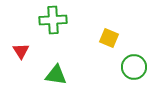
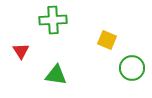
yellow square: moved 2 px left, 2 px down
green circle: moved 2 px left, 1 px down
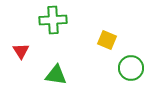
green circle: moved 1 px left
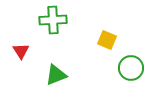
green triangle: rotated 30 degrees counterclockwise
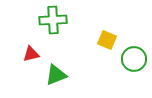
red triangle: moved 10 px right, 3 px down; rotated 48 degrees clockwise
green circle: moved 3 px right, 9 px up
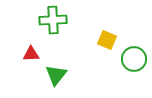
red triangle: rotated 12 degrees clockwise
green triangle: rotated 30 degrees counterclockwise
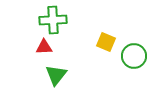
yellow square: moved 1 px left, 2 px down
red triangle: moved 13 px right, 7 px up
green circle: moved 3 px up
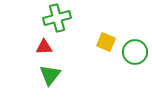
green cross: moved 4 px right, 2 px up; rotated 12 degrees counterclockwise
green circle: moved 1 px right, 4 px up
green triangle: moved 6 px left
